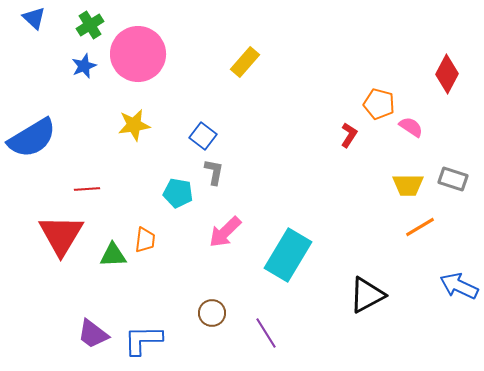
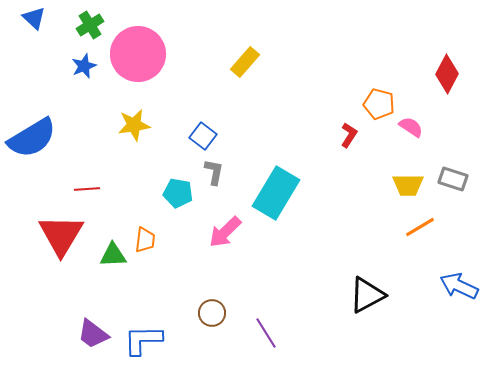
cyan rectangle: moved 12 px left, 62 px up
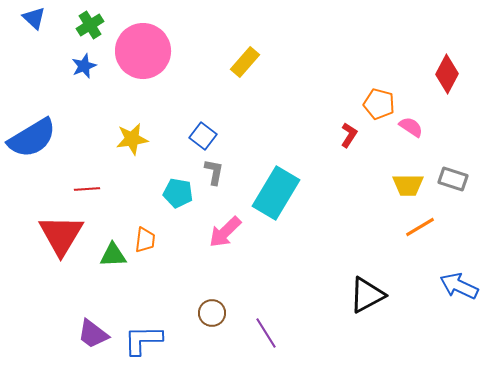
pink circle: moved 5 px right, 3 px up
yellow star: moved 2 px left, 14 px down
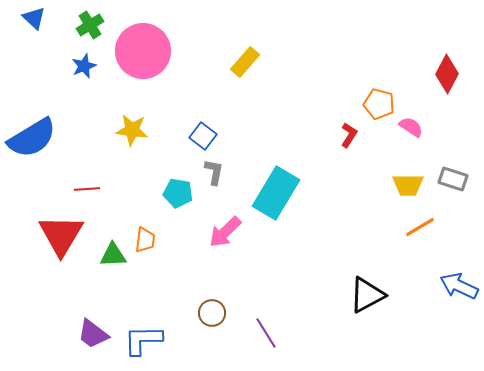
yellow star: moved 9 px up; rotated 16 degrees clockwise
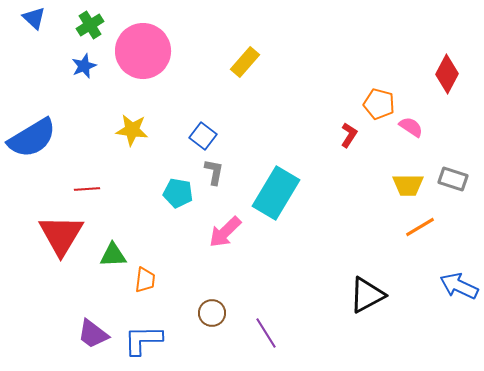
orange trapezoid: moved 40 px down
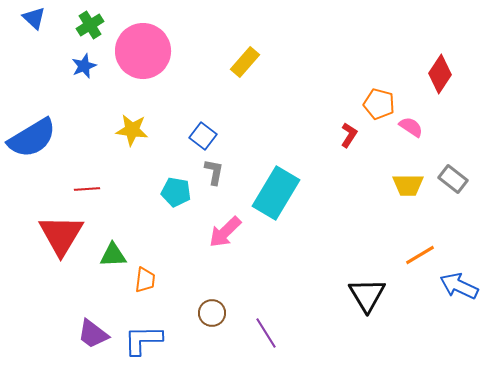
red diamond: moved 7 px left; rotated 6 degrees clockwise
gray rectangle: rotated 20 degrees clockwise
cyan pentagon: moved 2 px left, 1 px up
orange line: moved 28 px down
black triangle: rotated 33 degrees counterclockwise
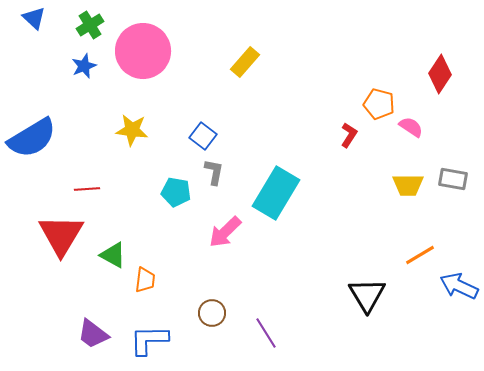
gray rectangle: rotated 28 degrees counterclockwise
green triangle: rotated 32 degrees clockwise
blue L-shape: moved 6 px right
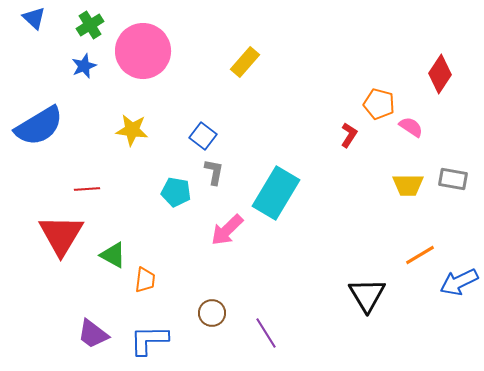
blue semicircle: moved 7 px right, 12 px up
pink arrow: moved 2 px right, 2 px up
blue arrow: moved 4 px up; rotated 51 degrees counterclockwise
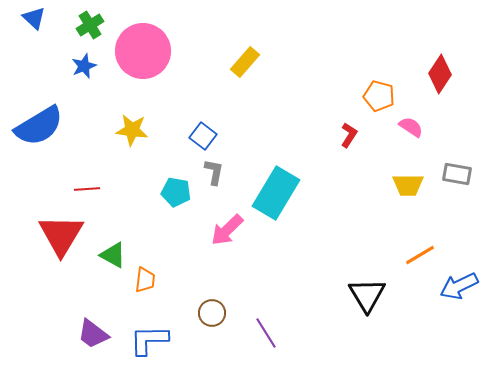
orange pentagon: moved 8 px up
gray rectangle: moved 4 px right, 5 px up
blue arrow: moved 4 px down
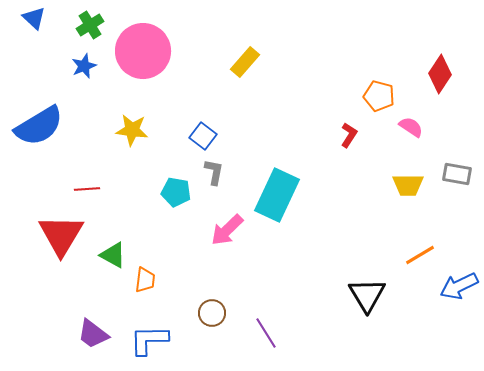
cyan rectangle: moved 1 px right, 2 px down; rotated 6 degrees counterclockwise
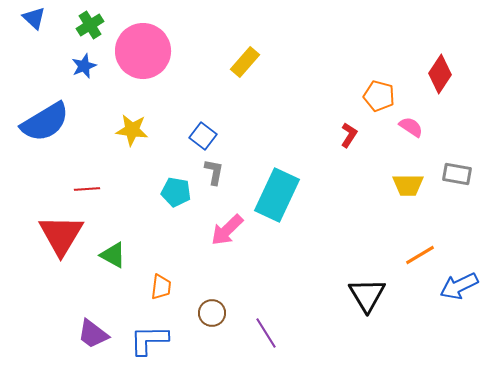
blue semicircle: moved 6 px right, 4 px up
orange trapezoid: moved 16 px right, 7 px down
